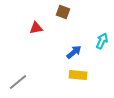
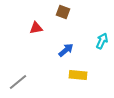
blue arrow: moved 8 px left, 2 px up
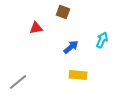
cyan arrow: moved 1 px up
blue arrow: moved 5 px right, 3 px up
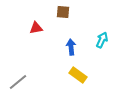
brown square: rotated 16 degrees counterclockwise
blue arrow: rotated 56 degrees counterclockwise
yellow rectangle: rotated 30 degrees clockwise
